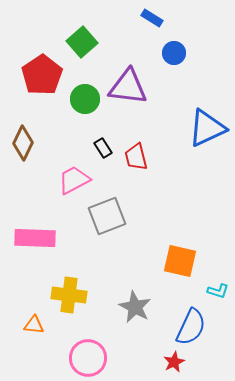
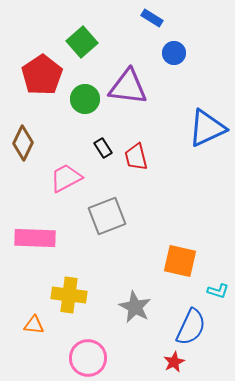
pink trapezoid: moved 8 px left, 2 px up
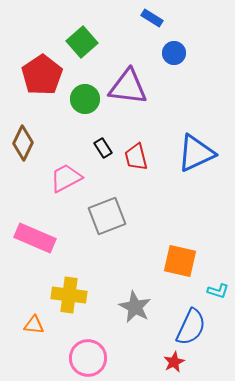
blue triangle: moved 11 px left, 25 px down
pink rectangle: rotated 21 degrees clockwise
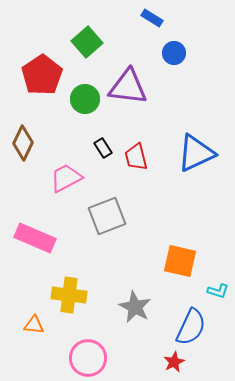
green square: moved 5 px right
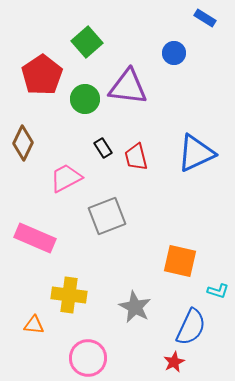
blue rectangle: moved 53 px right
